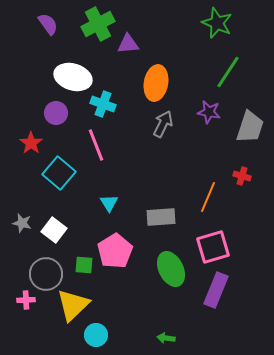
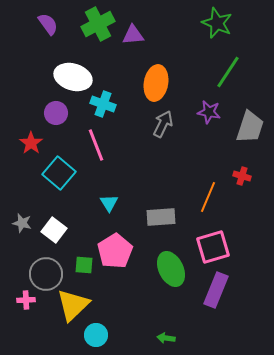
purple triangle: moved 5 px right, 9 px up
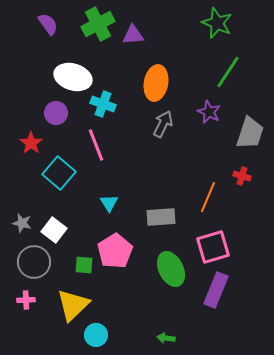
purple star: rotated 15 degrees clockwise
gray trapezoid: moved 6 px down
gray circle: moved 12 px left, 12 px up
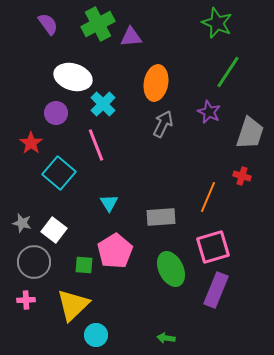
purple triangle: moved 2 px left, 2 px down
cyan cross: rotated 25 degrees clockwise
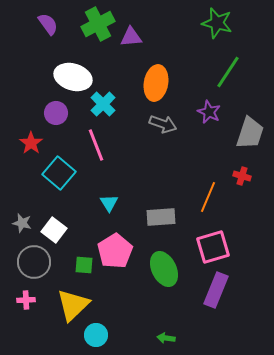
green star: rotated 8 degrees counterclockwise
gray arrow: rotated 84 degrees clockwise
green ellipse: moved 7 px left
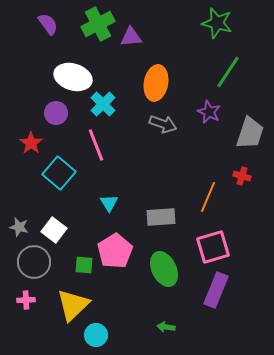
gray star: moved 3 px left, 4 px down
green arrow: moved 11 px up
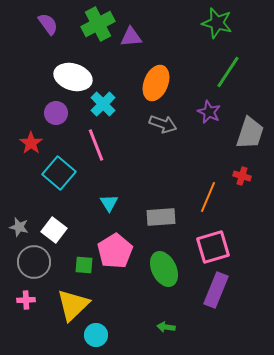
orange ellipse: rotated 12 degrees clockwise
